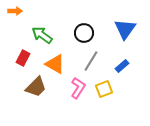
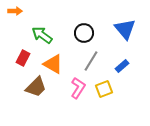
blue triangle: rotated 15 degrees counterclockwise
orange triangle: moved 2 px left
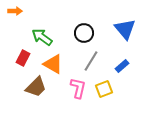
green arrow: moved 2 px down
pink L-shape: rotated 20 degrees counterclockwise
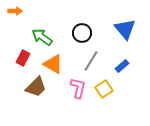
black circle: moved 2 px left
yellow square: rotated 12 degrees counterclockwise
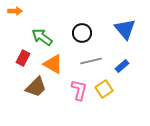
gray line: rotated 45 degrees clockwise
pink L-shape: moved 1 px right, 2 px down
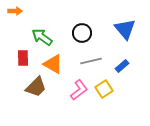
red rectangle: rotated 28 degrees counterclockwise
pink L-shape: rotated 40 degrees clockwise
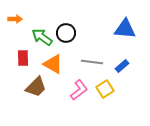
orange arrow: moved 8 px down
blue triangle: rotated 45 degrees counterclockwise
black circle: moved 16 px left
gray line: moved 1 px right, 1 px down; rotated 20 degrees clockwise
yellow square: moved 1 px right
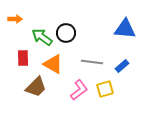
yellow square: rotated 18 degrees clockwise
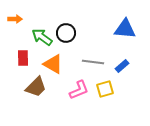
gray line: moved 1 px right
pink L-shape: rotated 15 degrees clockwise
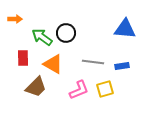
blue rectangle: rotated 32 degrees clockwise
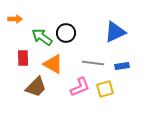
blue triangle: moved 10 px left, 3 px down; rotated 30 degrees counterclockwise
gray line: moved 1 px down
pink L-shape: moved 1 px right, 3 px up
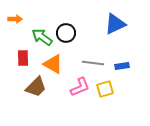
blue triangle: moved 8 px up
